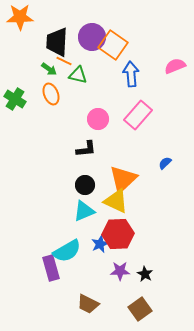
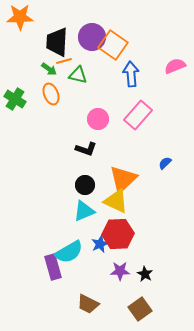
orange line: rotated 42 degrees counterclockwise
black L-shape: rotated 25 degrees clockwise
cyan semicircle: moved 2 px right, 1 px down
purple rectangle: moved 2 px right, 1 px up
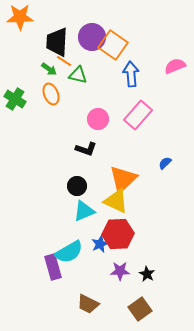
orange line: rotated 49 degrees clockwise
black circle: moved 8 px left, 1 px down
black star: moved 2 px right
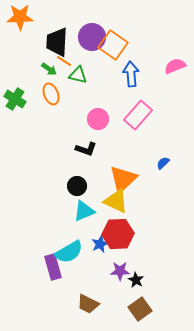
blue semicircle: moved 2 px left
black star: moved 11 px left, 6 px down
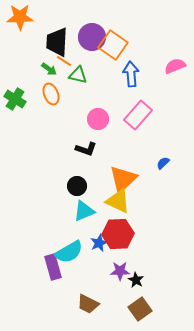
yellow triangle: moved 2 px right
blue star: moved 1 px left, 1 px up
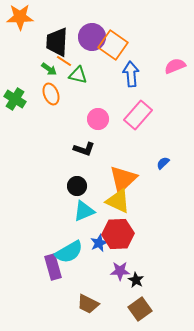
black L-shape: moved 2 px left
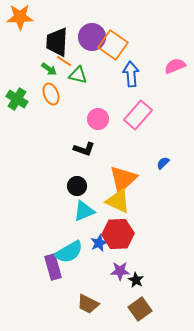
green cross: moved 2 px right
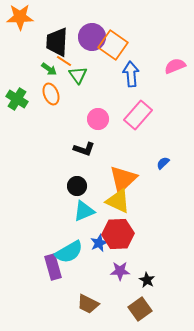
green triangle: rotated 42 degrees clockwise
black star: moved 11 px right
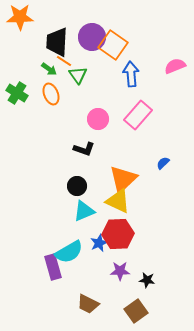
green cross: moved 6 px up
black star: rotated 21 degrees counterclockwise
brown square: moved 4 px left, 2 px down
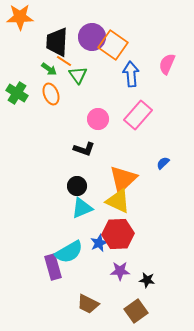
pink semicircle: moved 8 px left, 2 px up; rotated 45 degrees counterclockwise
cyan triangle: moved 2 px left, 3 px up
